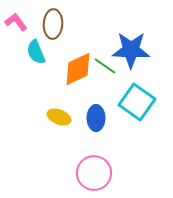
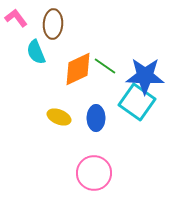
pink L-shape: moved 4 px up
blue star: moved 14 px right, 26 px down
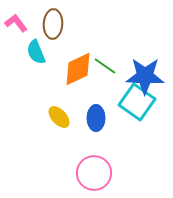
pink L-shape: moved 5 px down
yellow ellipse: rotated 25 degrees clockwise
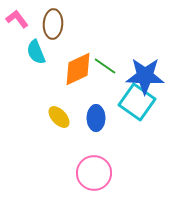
pink L-shape: moved 1 px right, 4 px up
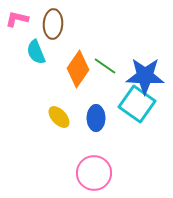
pink L-shape: rotated 40 degrees counterclockwise
orange diamond: rotated 30 degrees counterclockwise
cyan square: moved 2 px down
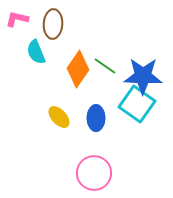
blue star: moved 2 px left
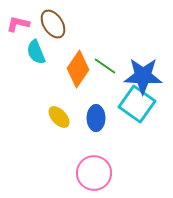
pink L-shape: moved 1 px right, 5 px down
brown ellipse: rotated 36 degrees counterclockwise
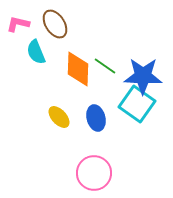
brown ellipse: moved 2 px right
orange diamond: rotated 33 degrees counterclockwise
blue ellipse: rotated 15 degrees counterclockwise
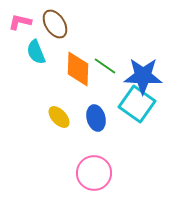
pink L-shape: moved 2 px right, 2 px up
